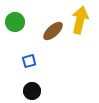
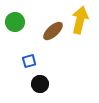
black circle: moved 8 px right, 7 px up
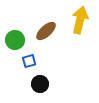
green circle: moved 18 px down
brown ellipse: moved 7 px left
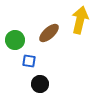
brown ellipse: moved 3 px right, 2 px down
blue square: rotated 24 degrees clockwise
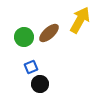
yellow arrow: rotated 16 degrees clockwise
green circle: moved 9 px right, 3 px up
blue square: moved 2 px right, 6 px down; rotated 32 degrees counterclockwise
